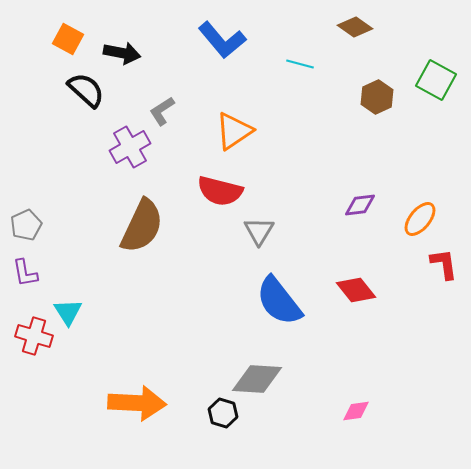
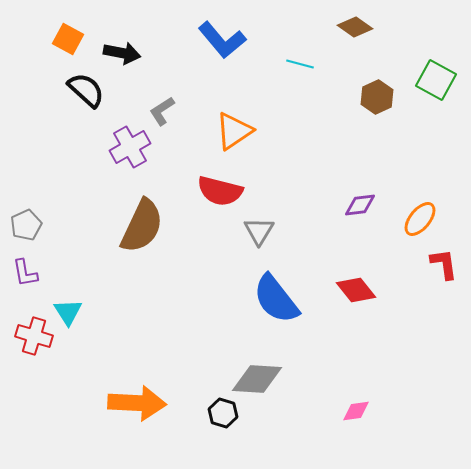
blue semicircle: moved 3 px left, 2 px up
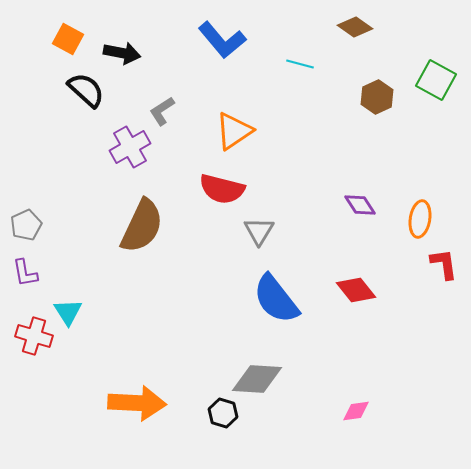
red semicircle: moved 2 px right, 2 px up
purple diamond: rotated 64 degrees clockwise
orange ellipse: rotated 30 degrees counterclockwise
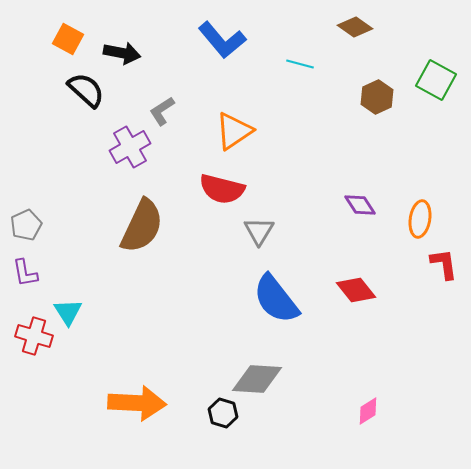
pink diamond: moved 12 px right; rotated 24 degrees counterclockwise
